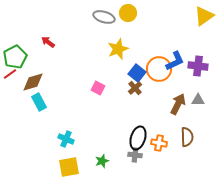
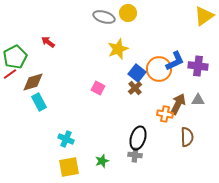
orange cross: moved 6 px right, 29 px up
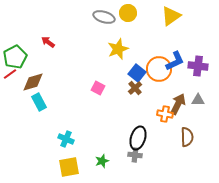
yellow triangle: moved 33 px left
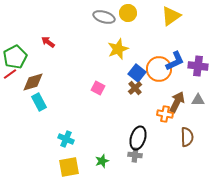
brown arrow: moved 1 px left, 2 px up
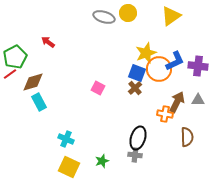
yellow star: moved 28 px right, 4 px down
blue square: rotated 18 degrees counterclockwise
yellow square: rotated 35 degrees clockwise
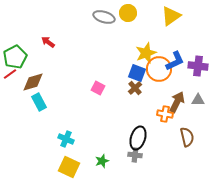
brown semicircle: rotated 12 degrees counterclockwise
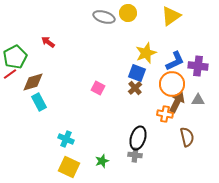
orange circle: moved 13 px right, 15 px down
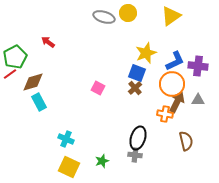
brown semicircle: moved 1 px left, 4 px down
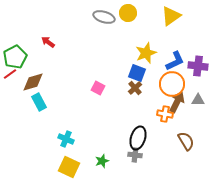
brown semicircle: rotated 18 degrees counterclockwise
